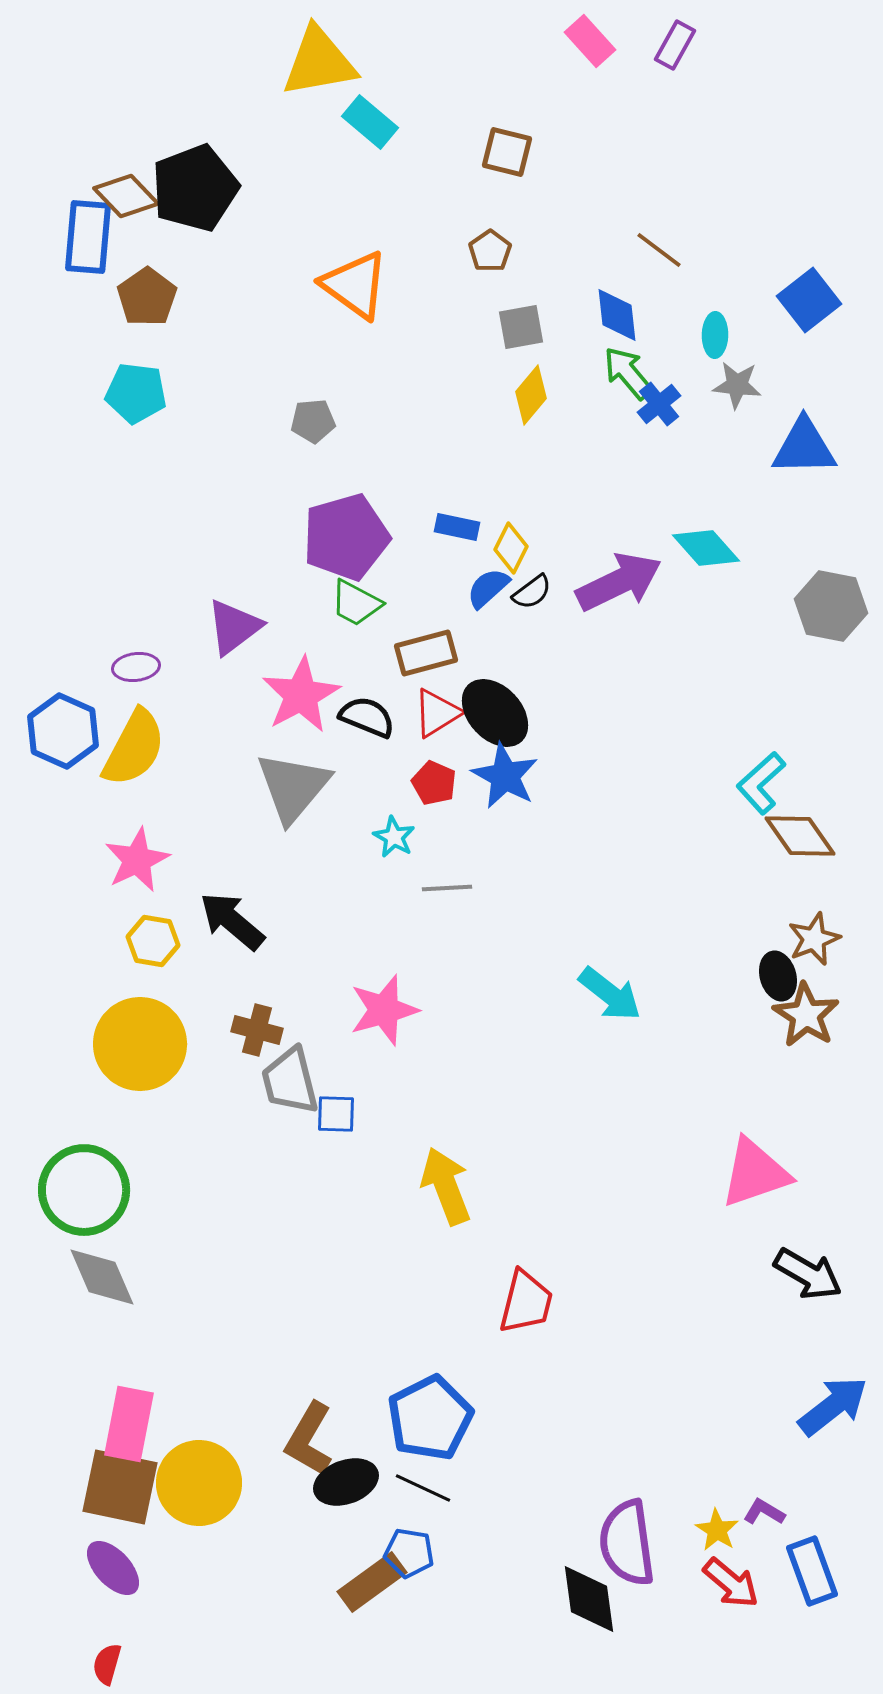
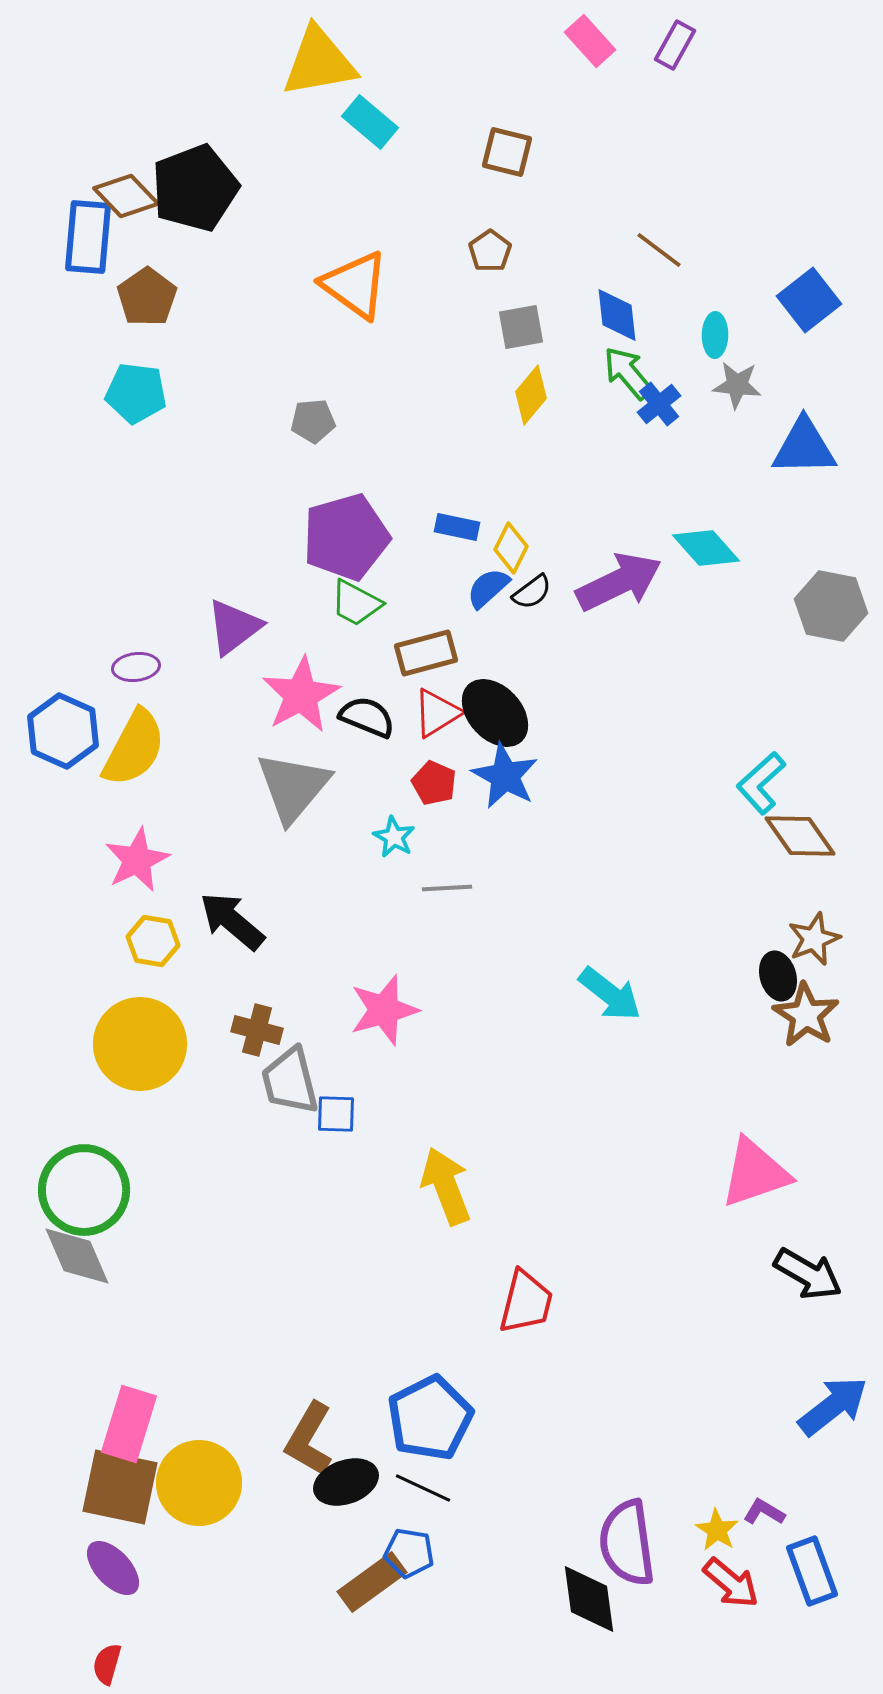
gray diamond at (102, 1277): moved 25 px left, 21 px up
pink rectangle at (129, 1424): rotated 6 degrees clockwise
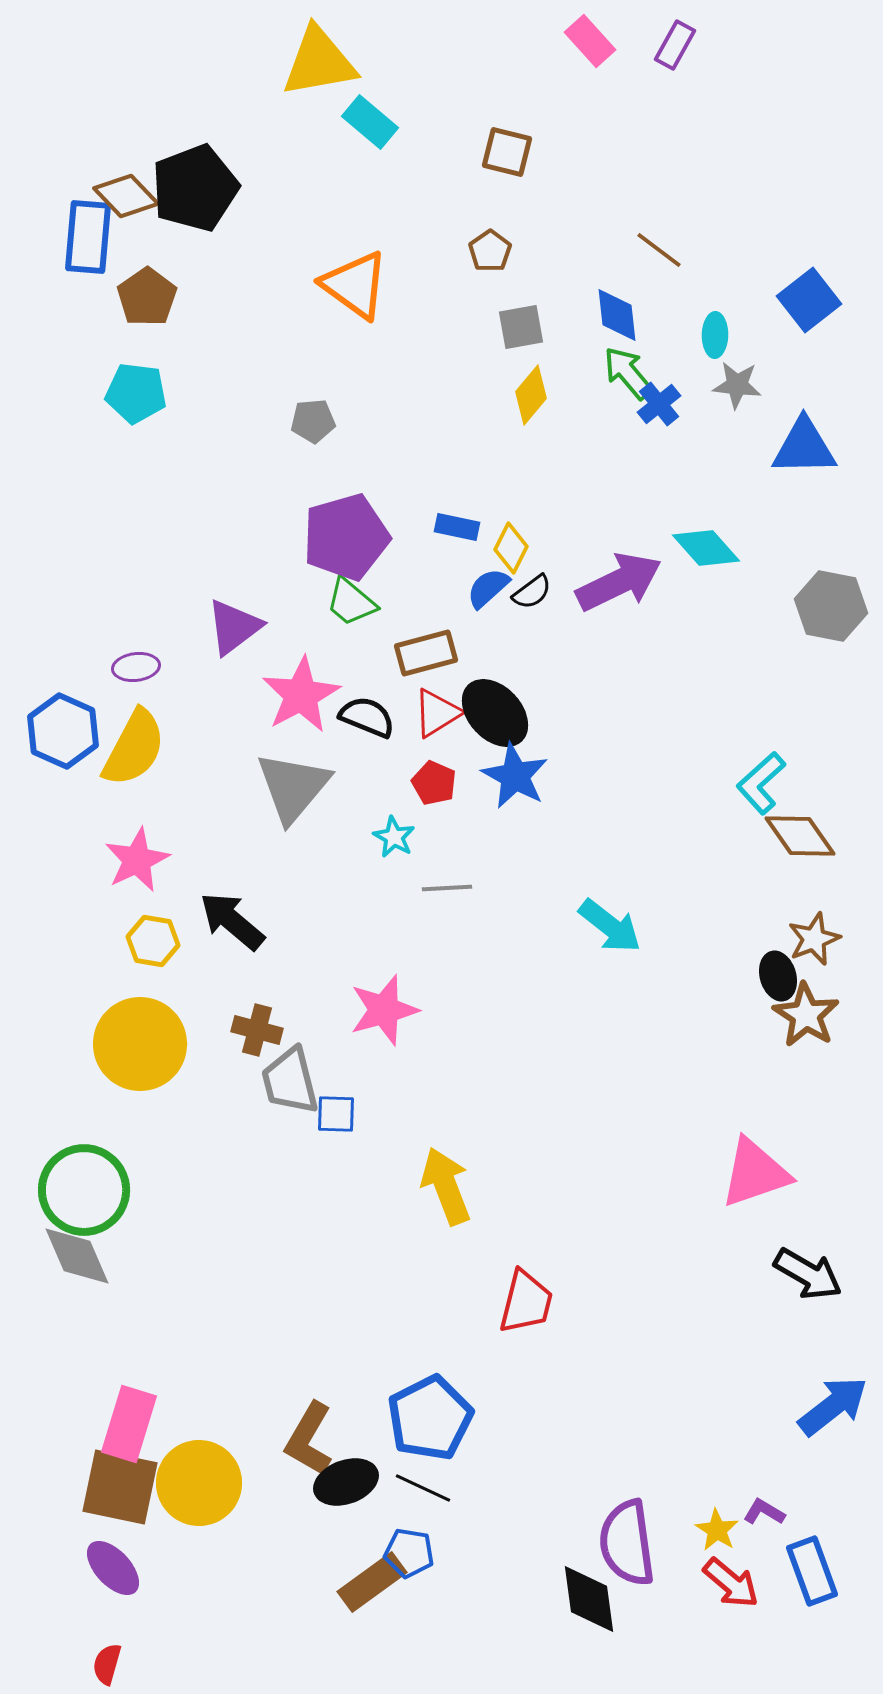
green trapezoid at (356, 603): moved 5 px left, 1 px up; rotated 12 degrees clockwise
blue star at (505, 776): moved 10 px right
cyan arrow at (610, 994): moved 68 px up
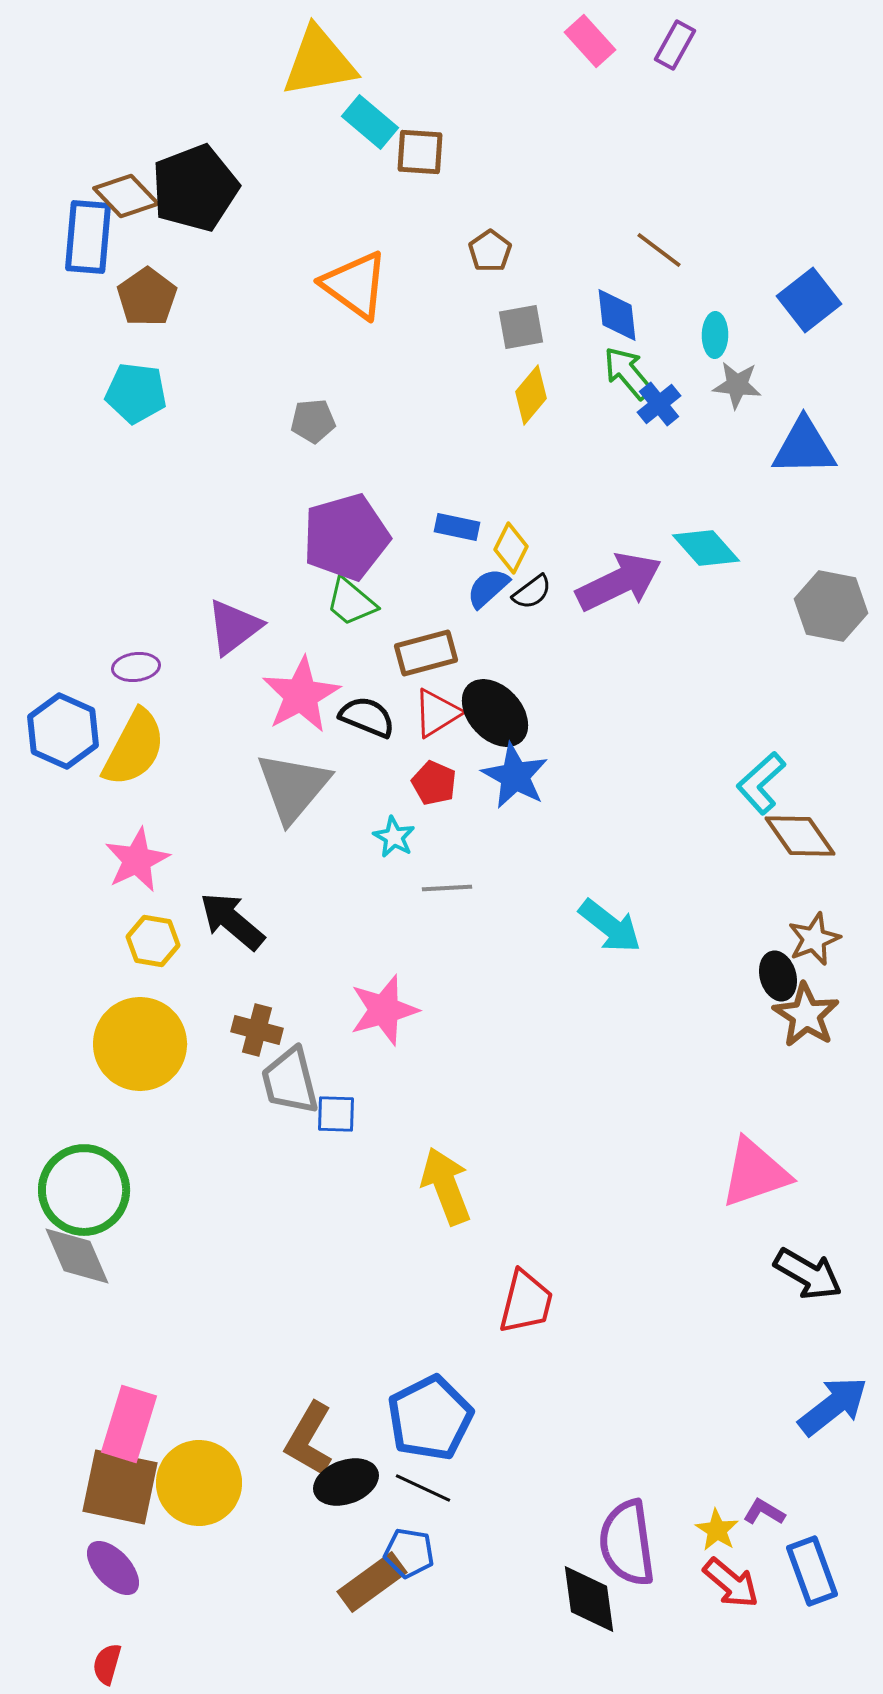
brown square at (507, 152): moved 87 px left; rotated 10 degrees counterclockwise
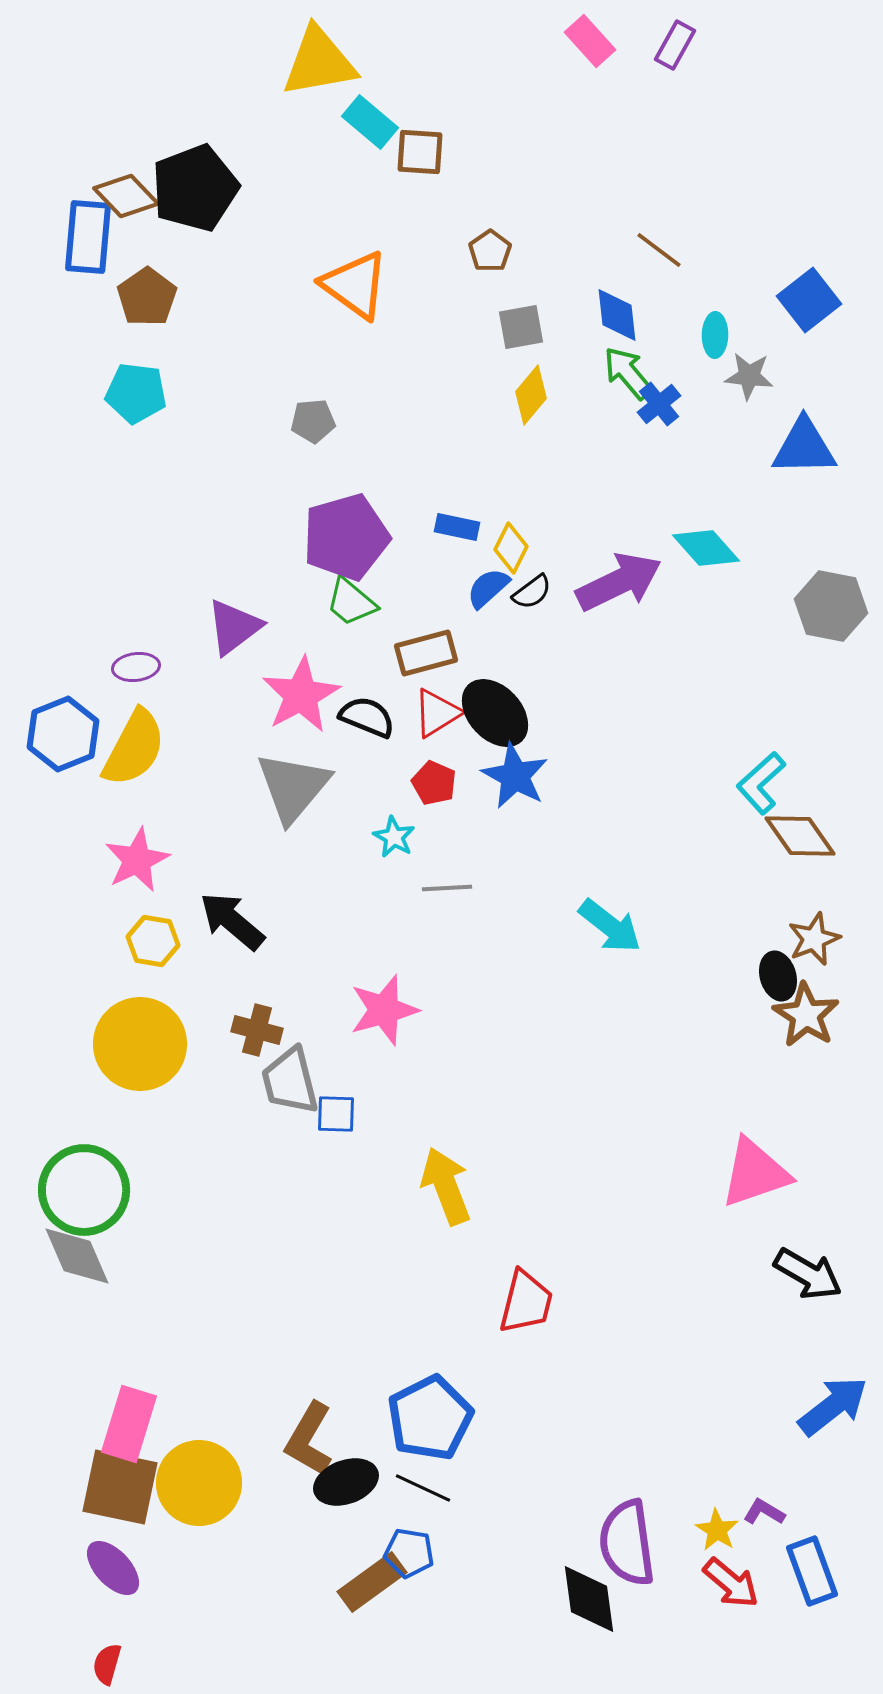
gray star at (737, 385): moved 12 px right, 9 px up
blue hexagon at (63, 731): moved 3 px down; rotated 14 degrees clockwise
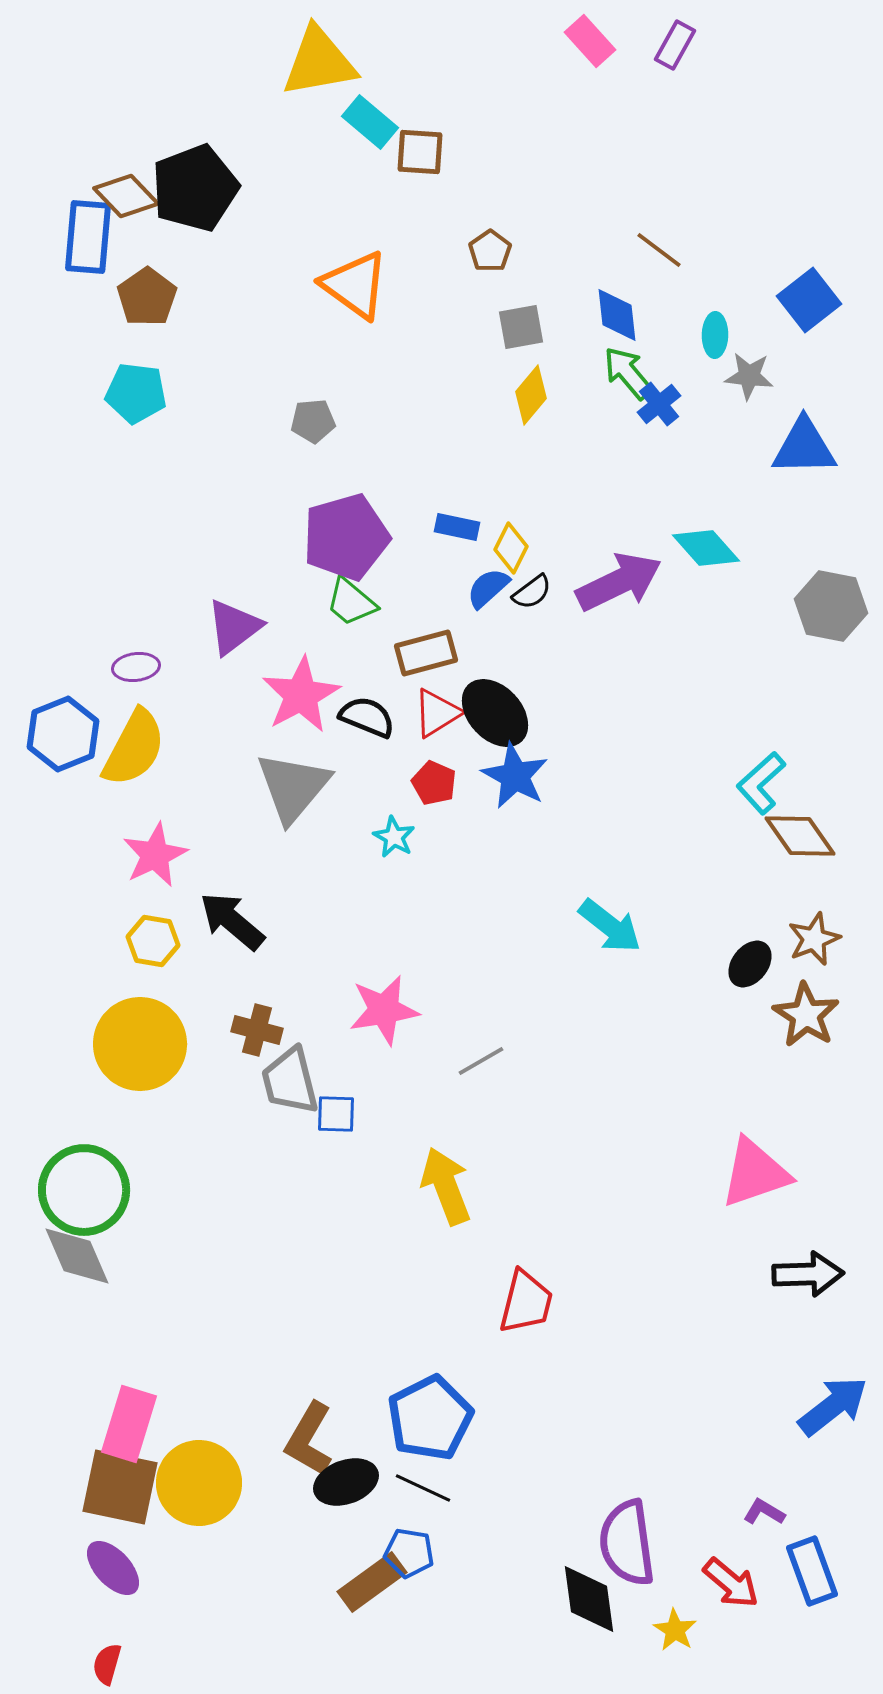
pink star at (137, 860): moved 18 px right, 5 px up
gray line at (447, 888): moved 34 px right, 173 px down; rotated 27 degrees counterclockwise
black ellipse at (778, 976): moved 28 px left, 12 px up; rotated 54 degrees clockwise
pink star at (384, 1010): rotated 6 degrees clockwise
black arrow at (808, 1274): rotated 32 degrees counterclockwise
yellow star at (717, 1530): moved 42 px left, 100 px down
